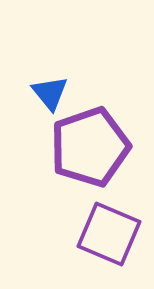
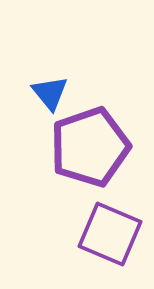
purple square: moved 1 px right
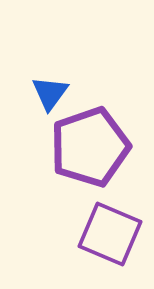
blue triangle: rotated 15 degrees clockwise
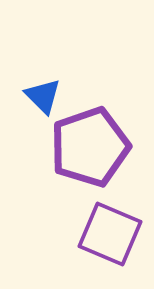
blue triangle: moved 7 px left, 3 px down; rotated 21 degrees counterclockwise
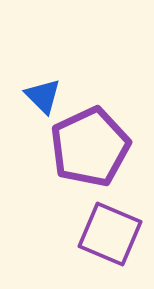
purple pentagon: rotated 6 degrees counterclockwise
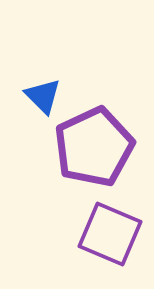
purple pentagon: moved 4 px right
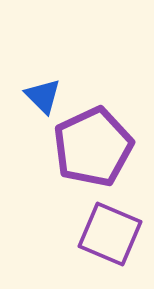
purple pentagon: moved 1 px left
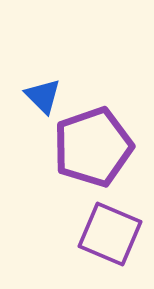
purple pentagon: rotated 6 degrees clockwise
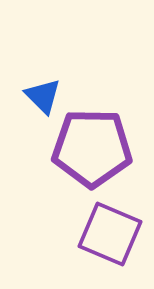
purple pentagon: moved 1 px left, 1 px down; rotated 20 degrees clockwise
